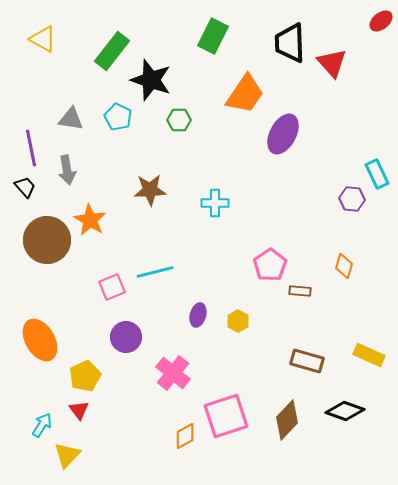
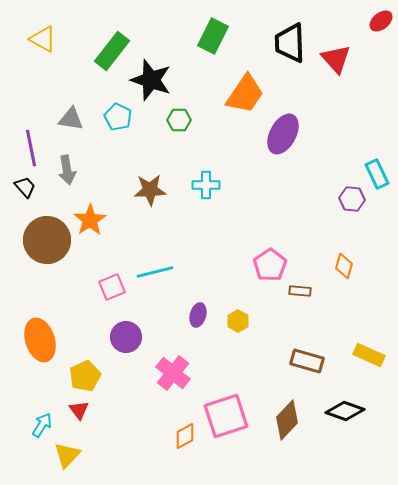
red triangle at (332, 63): moved 4 px right, 4 px up
cyan cross at (215, 203): moved 9 px left, 18 px up
orange star at (90, 220): rotated 8 degrees clockwise
orange ellipse at (40, 340): rotated 12 degrees clockwise
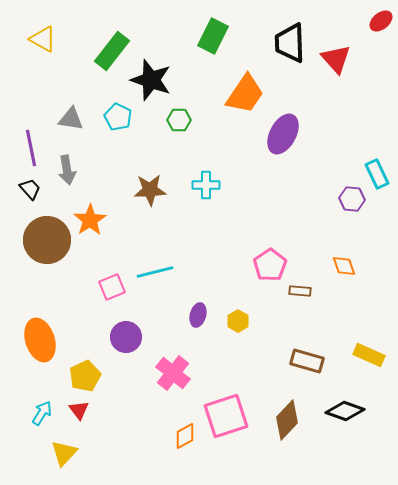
black trapezoid at (25, 187): moved 5 px right, 2 px down
orange diamond at (344, 266): rotated 35 degrees counterclockwise
cyan arrow at (42, 425): moved 12 px up
yellow triangle at (67, 455): moved 3 px left, 2 px up
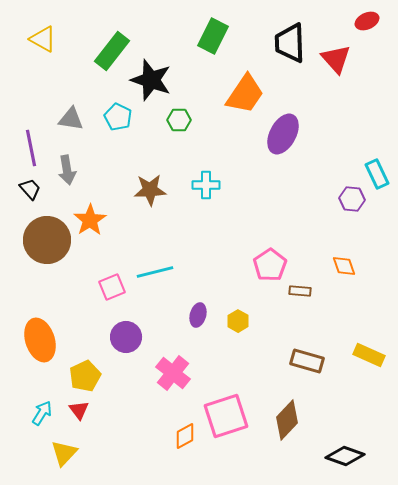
red ellipse at (381, 21): moved 14 px left; rotated 15 degrees clockwise
black diamond at (345, 411): moved 45 px down
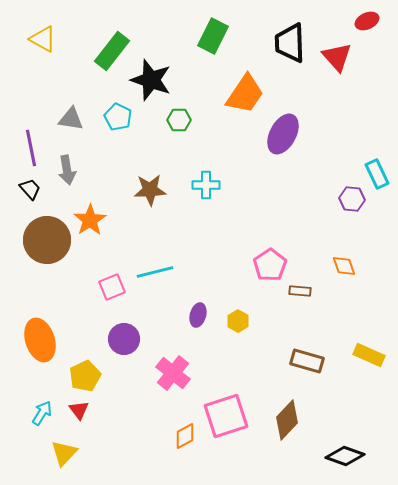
red triangle at (336, 59): moved 1 px right, 2 px up
purple circle at (126, 337): moved 2 px left, 2 px down
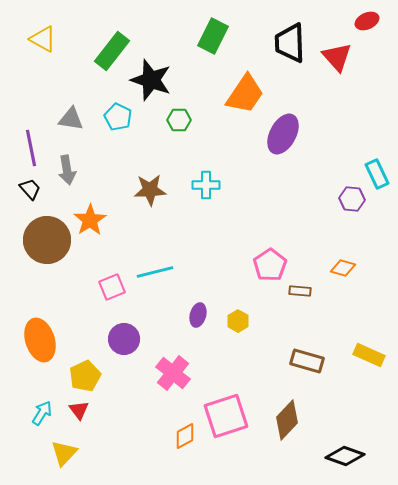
orange diamond at (344, 266): moved 1 px left, 2 px down; rotated 55 degrees counterclockwise
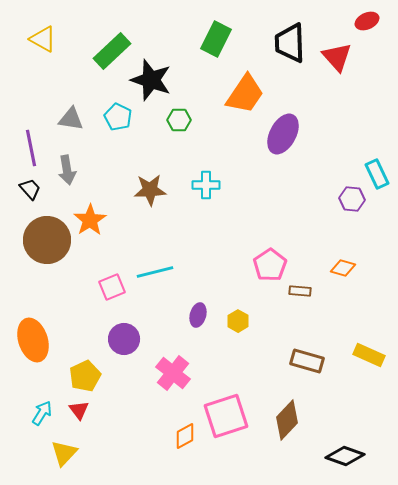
green rectangle at (213, 36): moved 3 px right, 3 px down
green rectangle at (112, 51): rotated 9 degrees clockwise
orange ellipse at (40, 340): moved 7 px left
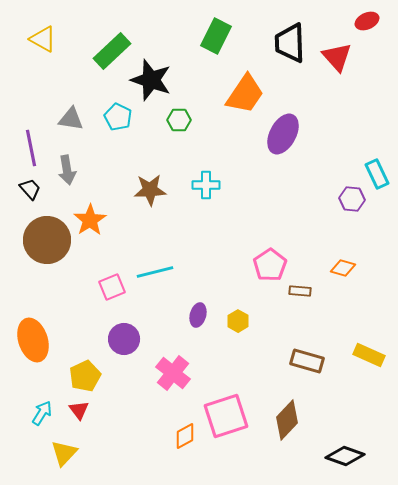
green rectangle at (216, 39): moved 3 px up
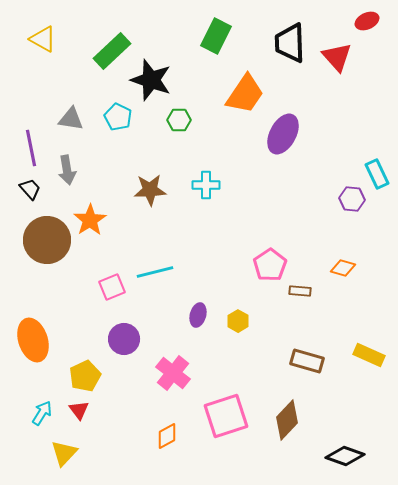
orange diamond at (185, 436): moved 18 px left
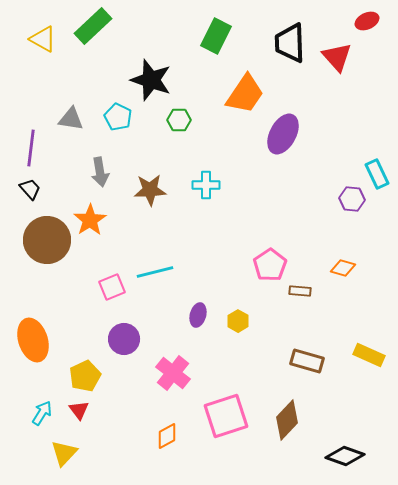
green rectangle at (112, 51): moved 19 px left, 25 px up
purple line at (31, 148): rotated 18 degrees clockwise
gray arrow at (67, 170): moved 33 px right, 2 px down
